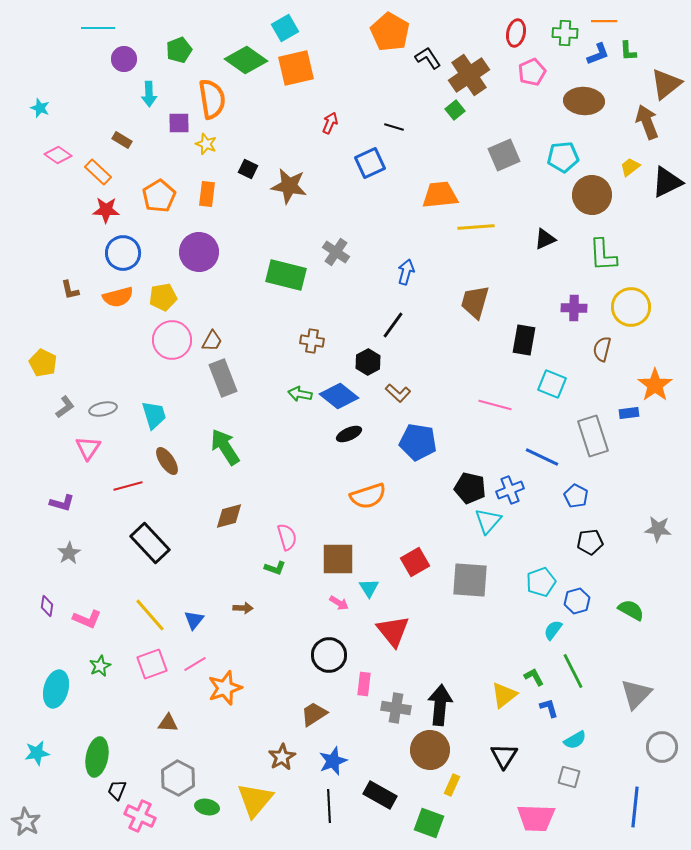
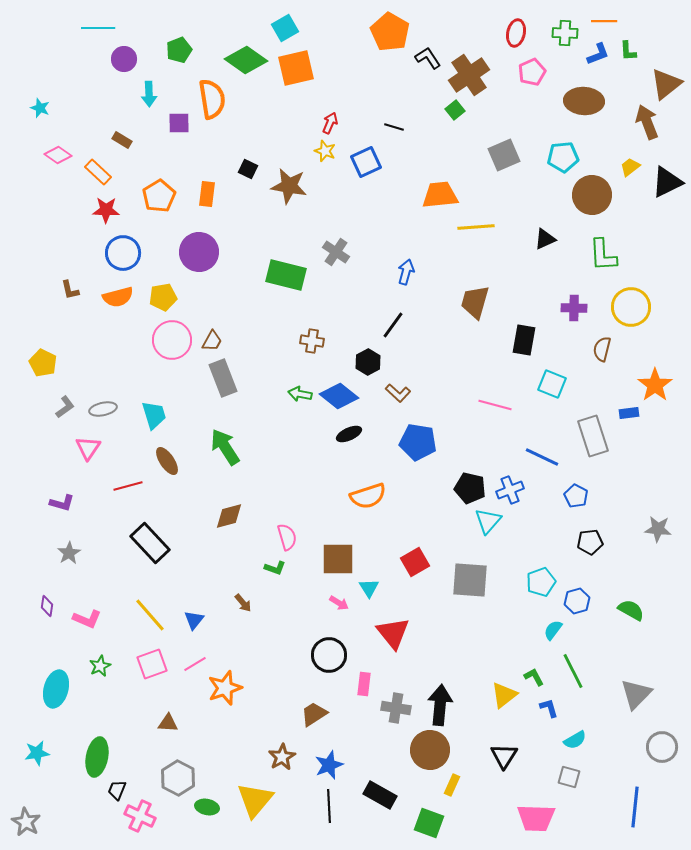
yellow star at (206, 144): moved 119 px right, 7 px down
blue square at (370, 163): moved 4 px left, 1 px up
brown arrow at (243, 608): moved 5 px up; rotated 48 degrees clockwise
red triangle at (393, 631): moved 2 px down
blue star at (333, 761): moved 4 px left, 4 px down
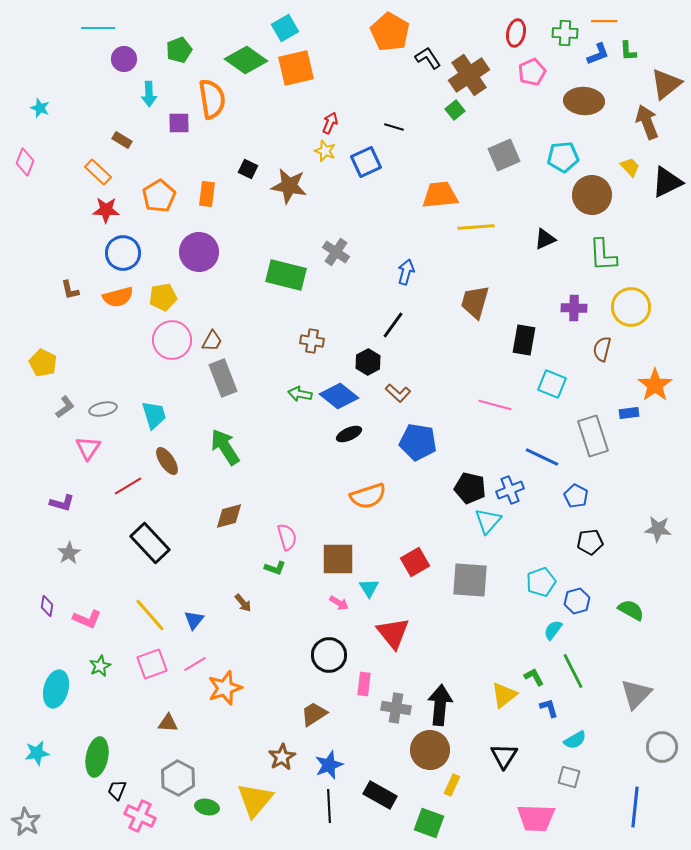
pink diamond at (58, 155): moved 33 px left, 7 px down; rotated 76 degrees clockwise
yellow trapezoid at (630, 167): rotated 85 degrees clockwise
red line at (128, 486): rotated 16 degrees counterclockwise
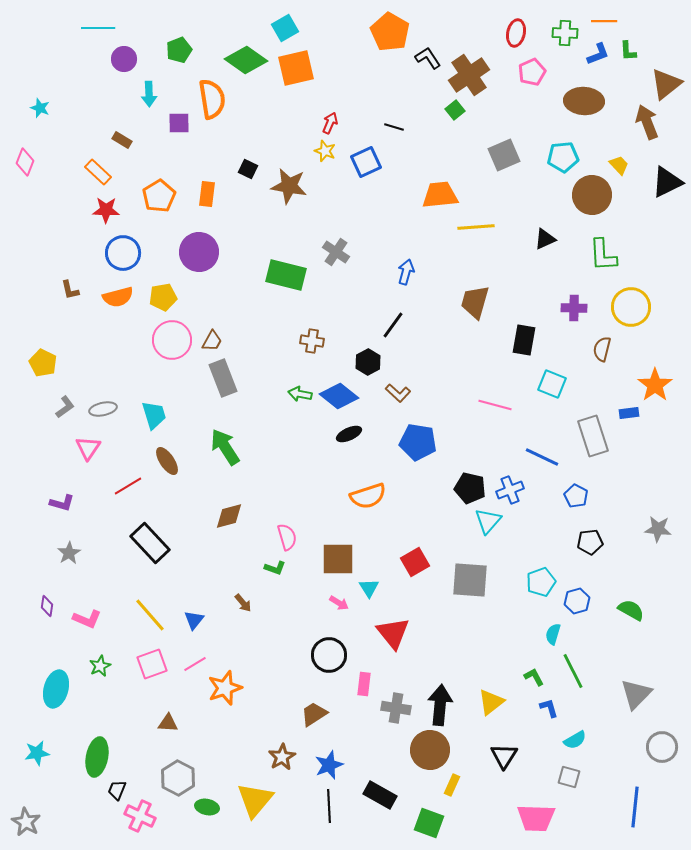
yellow trapezoid at (630, 167): moved 11 px left, 2 px up
cyan semicircle at (553, 630): moved 4 px down; rotated 20 degrees counterclockwise
yellow triangle at (504, 695): moved 13 px left, 7 px down
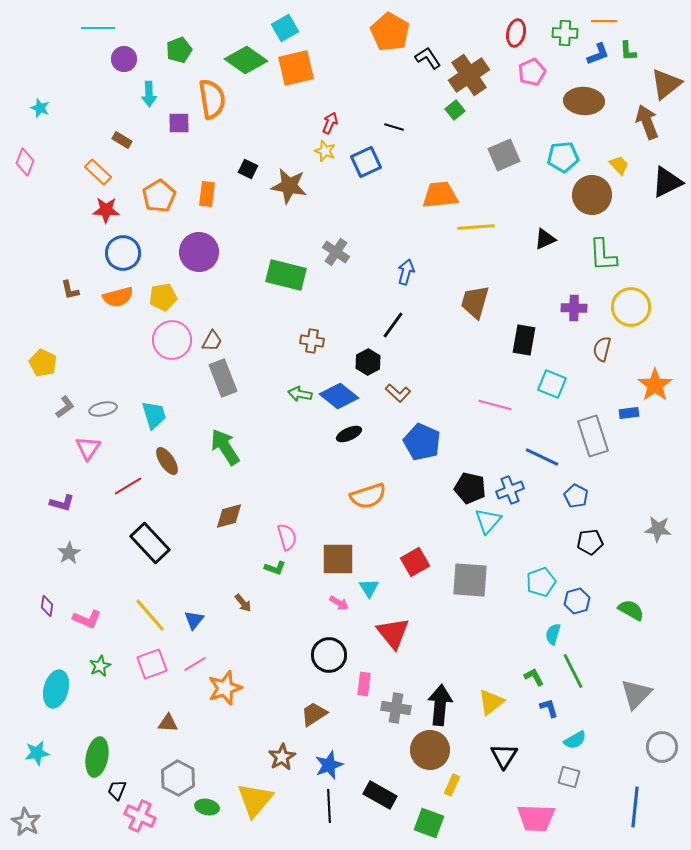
blue pentagon at (418, 442): moved 4 px right; rotated 15 degrees clockwise
